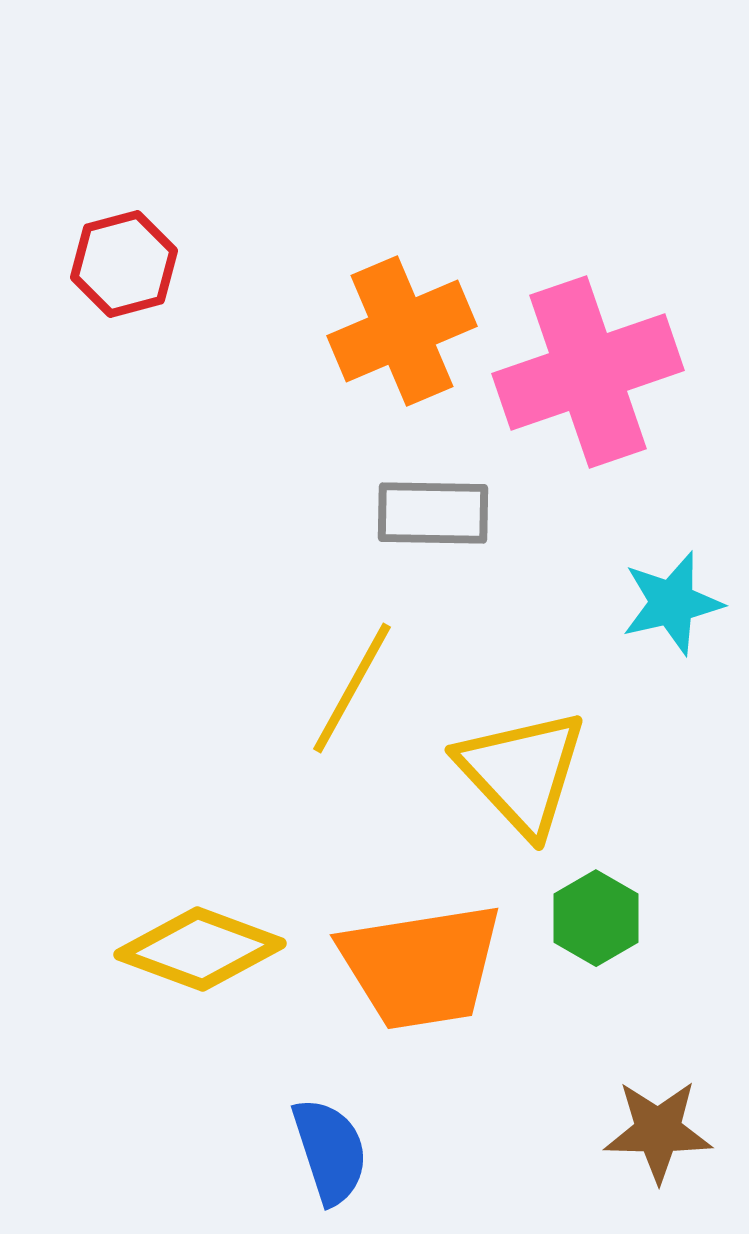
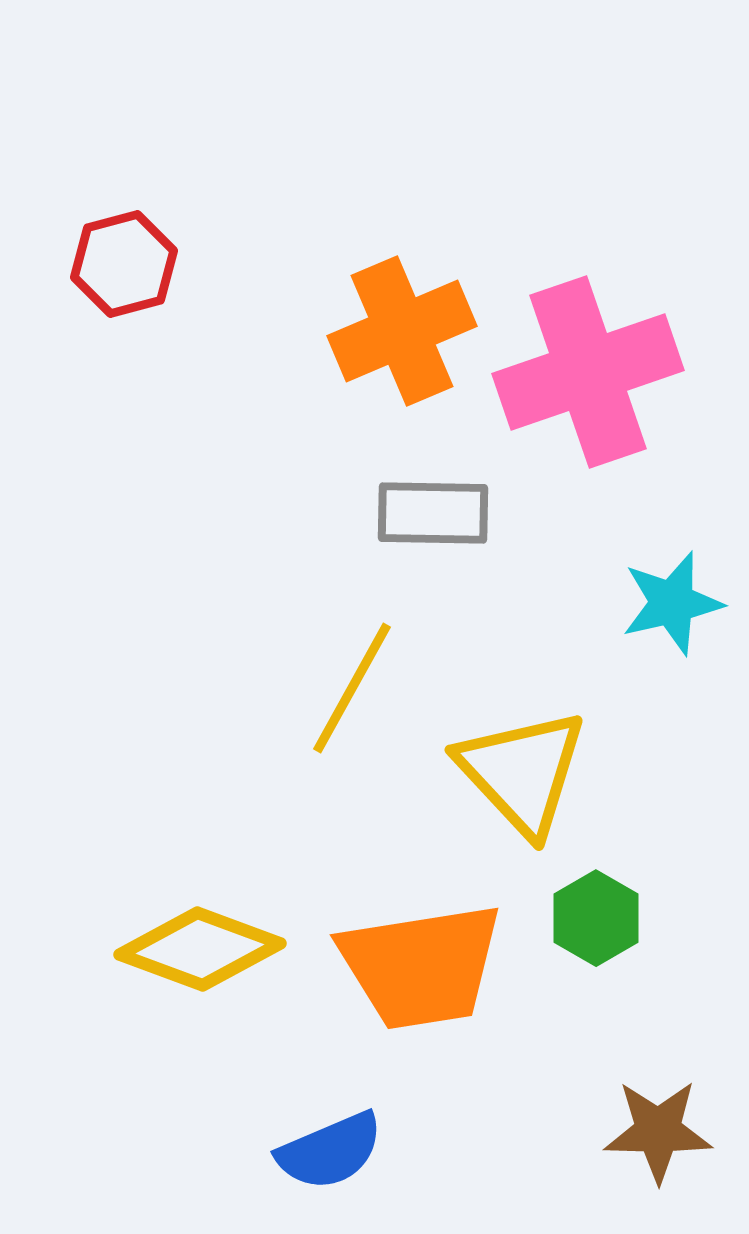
blue semicircle: rotated 85 degrees clockwise
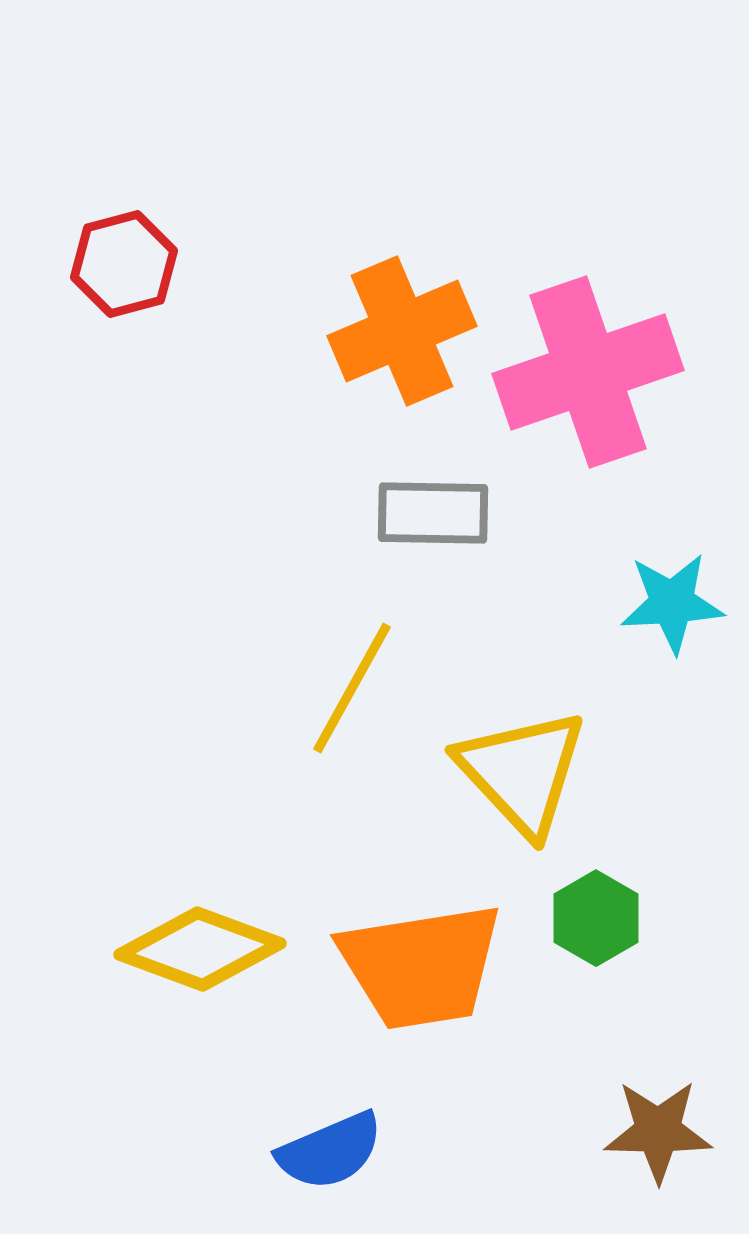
cyan star: rotated 10 degrees clockwise
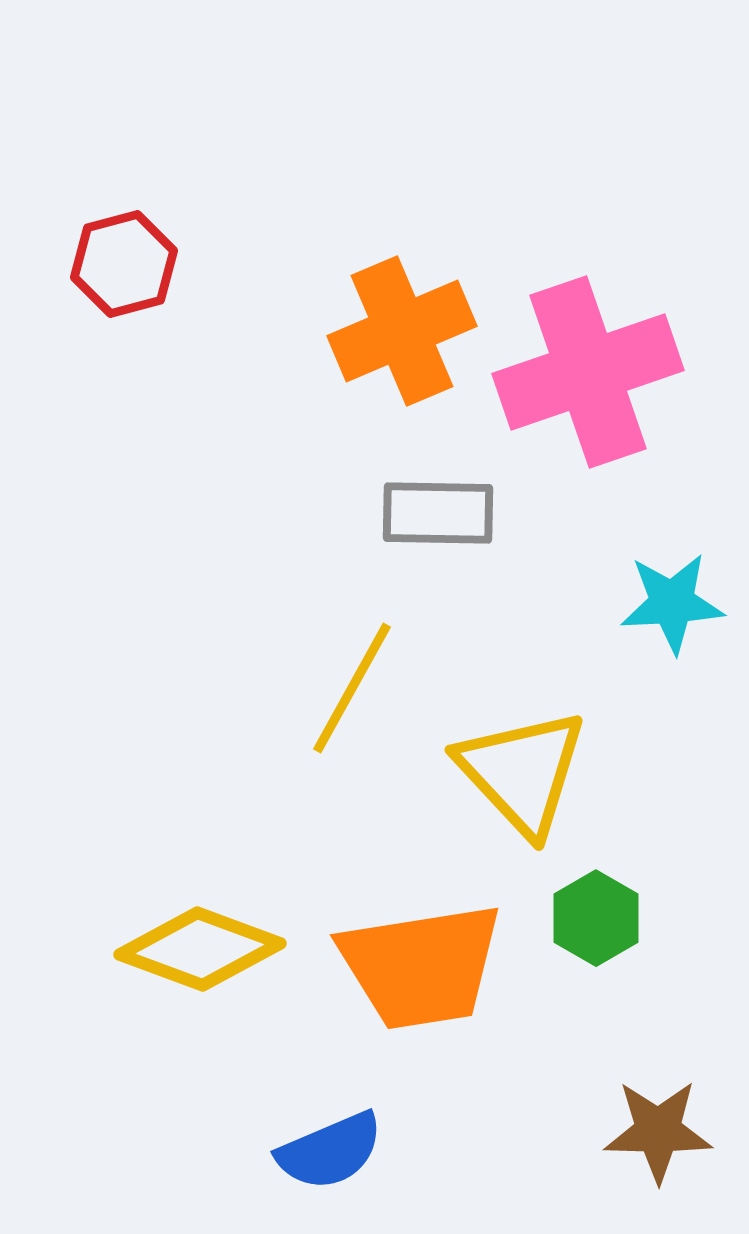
gray rectangle: moved 5 px right
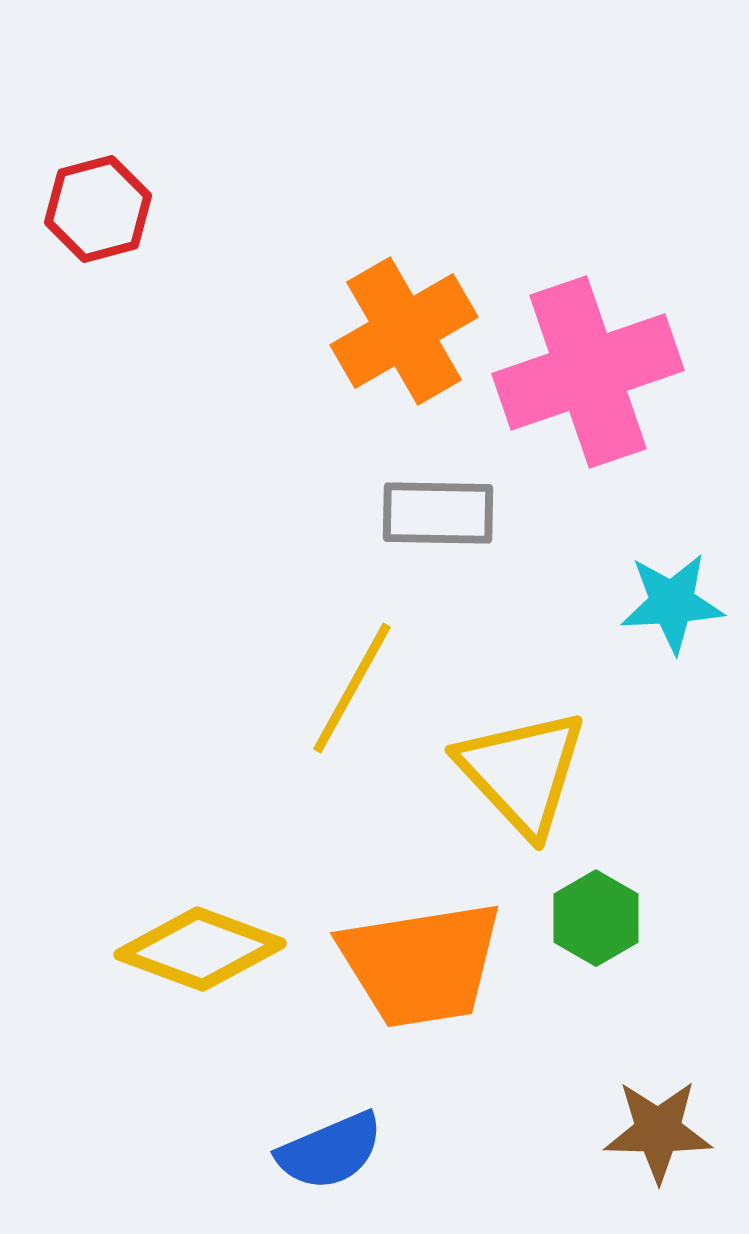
red hexagon: moved 26 px left, 55 px up
orange cross: moved 2 px right; rotated 7 degrees counterclockwise
orange trapezoid: moved 2 px up
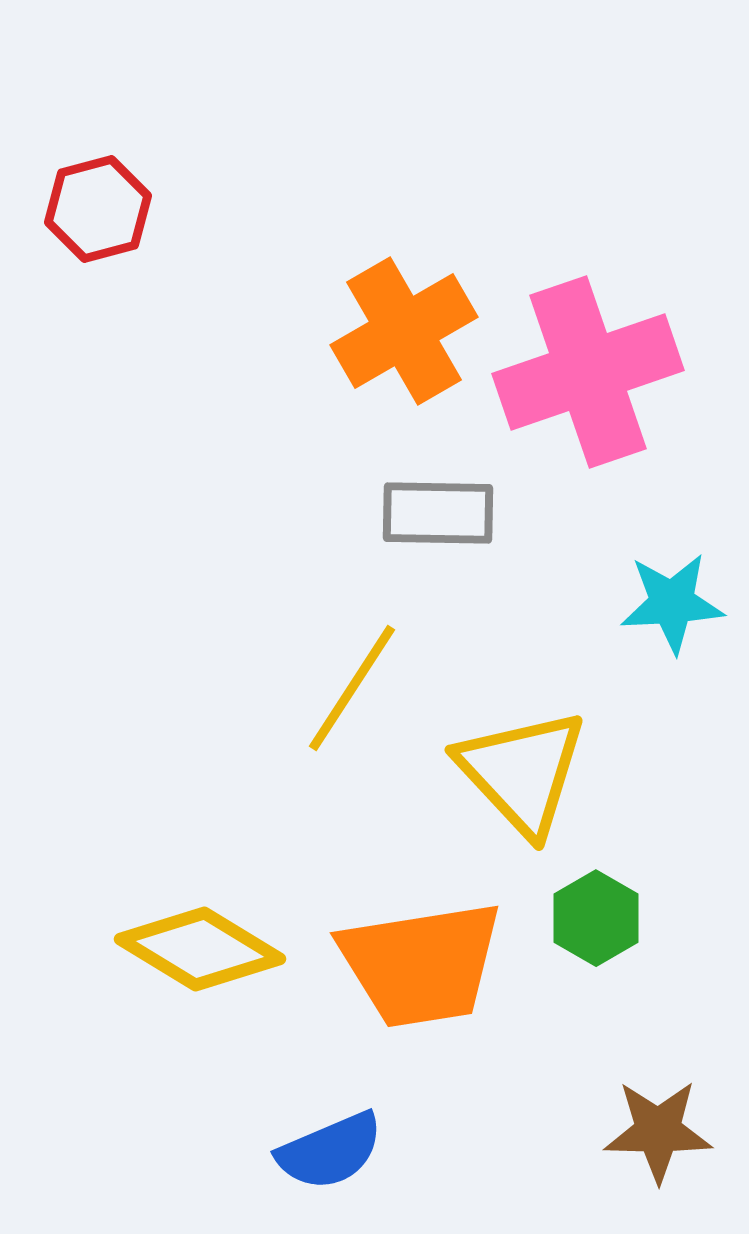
yellow line: rotated 4 degrees clockwise
yellow diamond: rotated 11 degrees clockwise
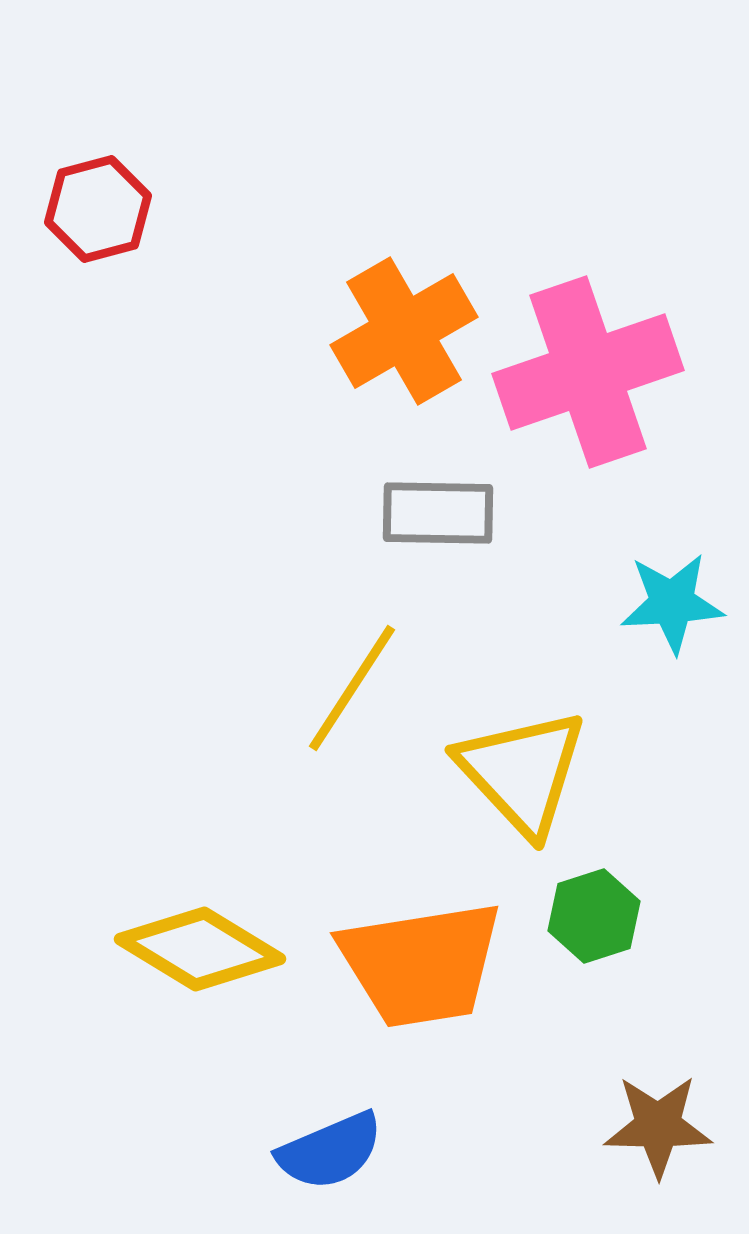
green hexagon: moved 2 px left, 2 px up; rotated 12 degrees clockwise
brown star: moved 5 px up
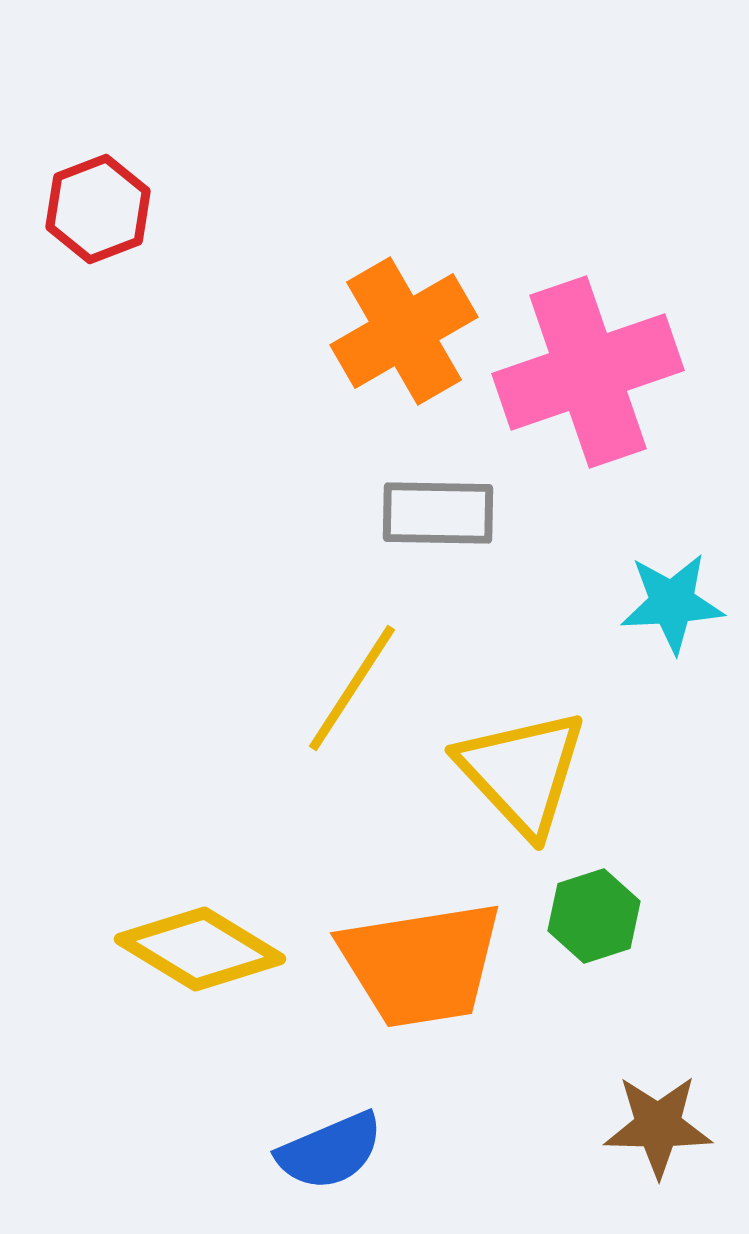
red hexagon: rotated 6 degrees counterclockwise
